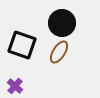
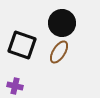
purple cross: rotated 28 degrees counterclockwise
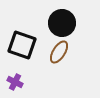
purple cross: moved 4 px up; rotated 14 degrees clockwise
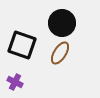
brown ellipse: moved 1 px right, 1 px down
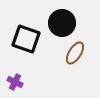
black square: moved 4 px right, 6 px up
brown ellipse: moved 15 px right
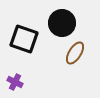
black square: moved 2 px left
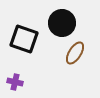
purple cross: rotated 14 degrees counterclockwise
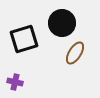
black square: rotated 36 degrees counterclockwise
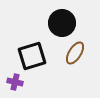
black square: moved 8 px right, 17 px down
